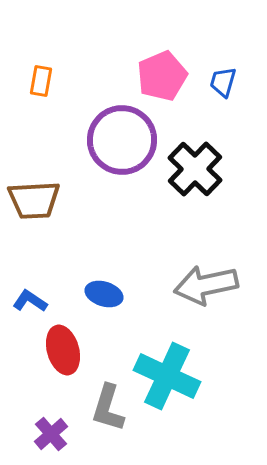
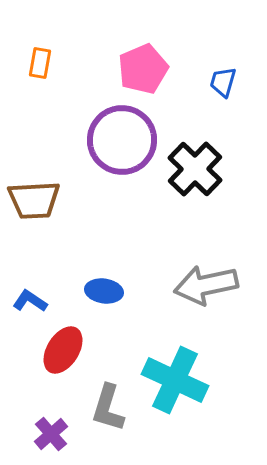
pink pentagon: moved 19 px left, 7 px up
orange rectangle: moved 1 px left, 18 px up
blue ellipse: moved 3 px up; rotated 9 degrees counterclockwise
red ellipse: rotated 48 degrees clockwise
cyan cross: moved 8 px right, 4 px down
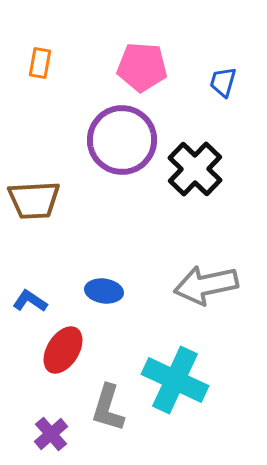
pink pentagon: moved 1 px left, 2 px up; rotated 27 degrees clockwise
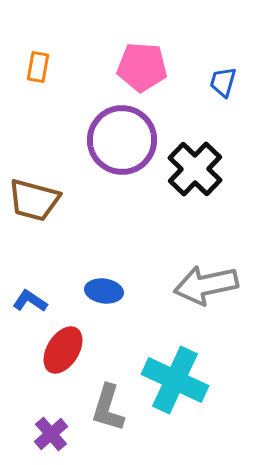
orange rectangle: moved 2 px left, 4 px down
brown trapezoid: rotated 18 degrees clockwise
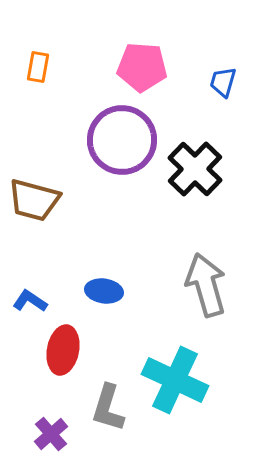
gray arrow: rotated 86 degrees clockwise
red ellipse: rotated 21 degrees counterclockwise
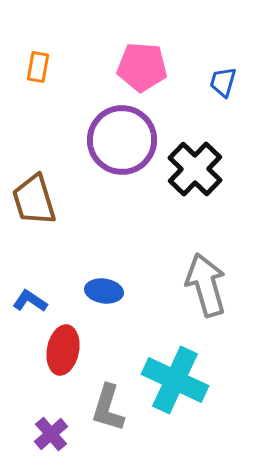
brown trapezoid: rotated 58 degrees clockwise
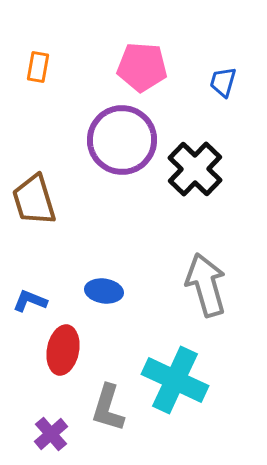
blue L-shape: rotated 12 degrees counterclockwise
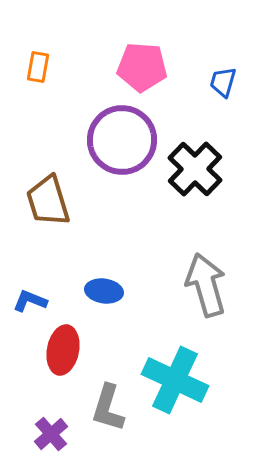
brown trapezoid: moved 14 px right, 1 px down
